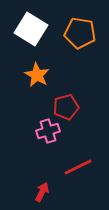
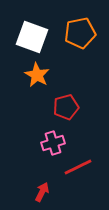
white square: moved 1 px right, 8 px down; rotated 12 degrees counterclockwise
orange pentagon: rotated 20 degrees counterclockwise
pink cross: moved 5 px right, 12 px down
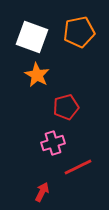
orange pentagon: moved 1 px left, 1 px up
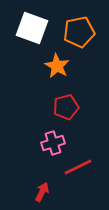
white square: moved 9 px up
orange star: moved 20 px right, 9 px up
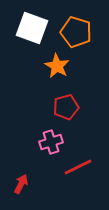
orange pentagon: moved 3 px left; rotated 28 degrees clockwise
pink cross: moved 2 px left, 1 px up
red arrow: moved 21 px left, 8 px up
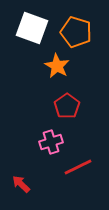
red pentagon: moved 1 px right, 1 px up; rotated 20 degrees counterclockwise
red arrow: rotated 72 degrees counterclockwise
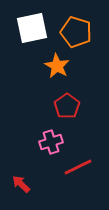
white square: rotated 32 degrees counterclockwise
